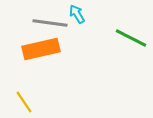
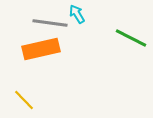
yellow line: moved 2 px up; rotated 10 degrees counterclockwise
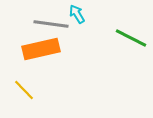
gray line: moved 1 px right, 1 px down
yellow line: moved 10 px up
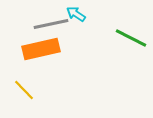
cyan arrow: moved 1 px left; rotated 24 degrees counterclockwise
gray line: rotated 20 degrees counterclockwise
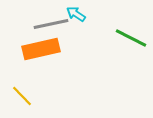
yellow line: moved 2 px left, 6 px down
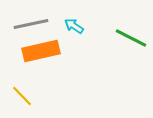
cyan arrow: moved 2 px left, 12 px down
gray line: moved 20 px left
orange rectangle: moved 2 px down
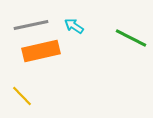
gray line: moved 1 px down
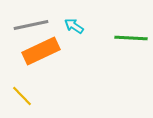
green line: rotated 24 degrees counterclockwise
orange rectangle: rotated 12 degrees counterclockwise
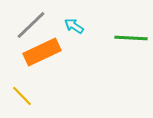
gray line: rotated 32 degrees counterclockwise
orange rectangle: moved 1 px right, 1 px down
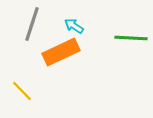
gray line: moved 1 px right, 1 px up; rotated 28 degrees counterclockwise
orange rectangle: moved 19 px right
yellow line: moved 5 px up
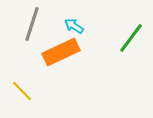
green line: rotated 56 degrees counterclockwise
